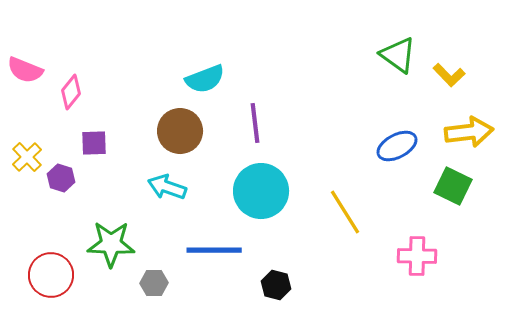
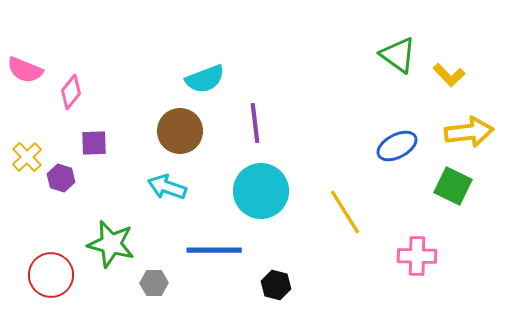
green star: rotated 12 degrees clockwise
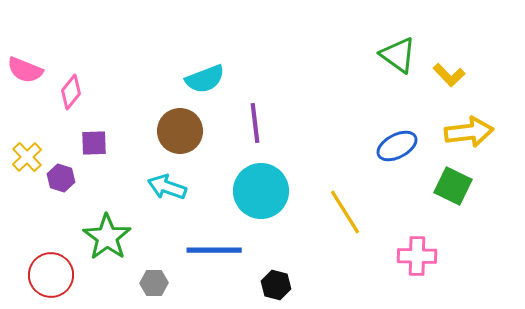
green star: moved 4 px left, 7 px up; rotated 21 degrees clockwise
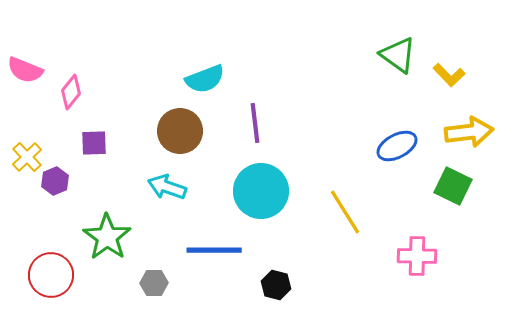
purple hexagon: moved 6 px left, 3 px down; rotated 20 degrees clockwise
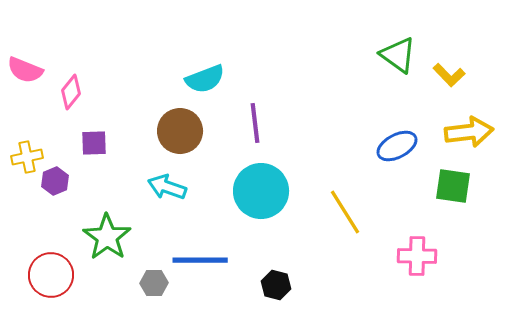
yellow cross: rotated 32 degrees clockwise
green square: rotated 18 degrees counterclockwise
blue line: moved 14 px left, 10 px down
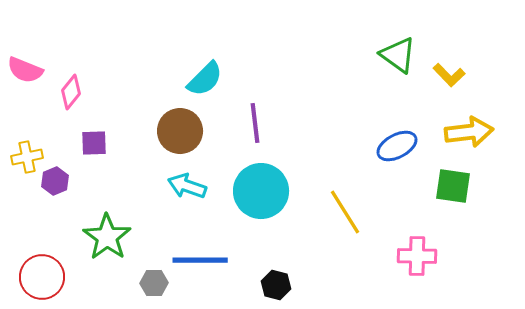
cyan semicircle: rotated 24 degrees counterclockwise
cyan arrow: moved 20 px right, 1 px up
red circle: moved 9 px left, 2 px down
